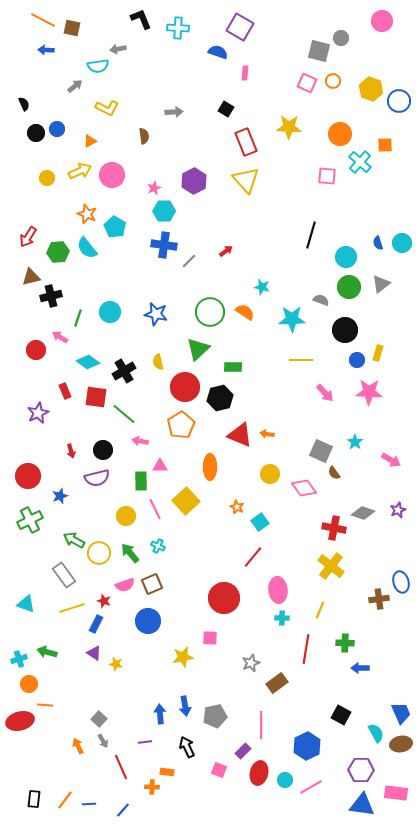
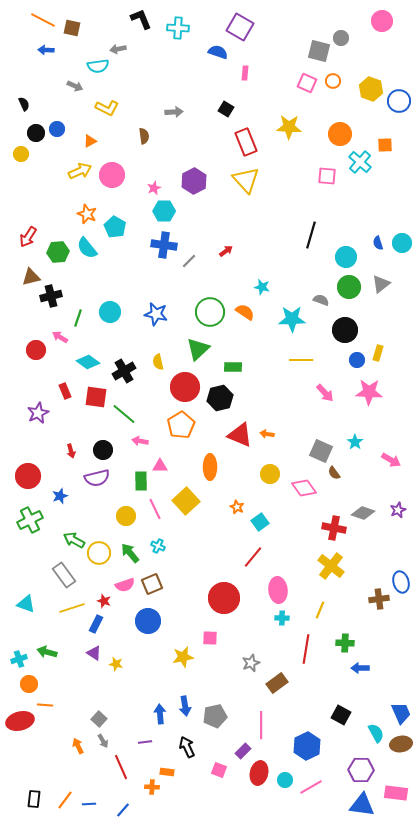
gray arrow at (75, 86): rotated 63 degrees clockwise
yellow circle at (47, 178): moved 26 px left, 24 px up
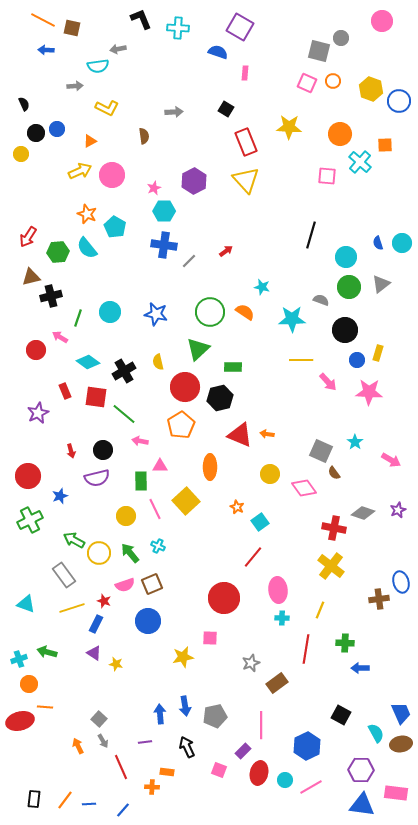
gray arrow at (75, 86): rotated 28 degrees counterclockwise
pink arrow at (325, 393): moved 3 px right, 11 px up
orange line at (45, 705): moved 2 px down
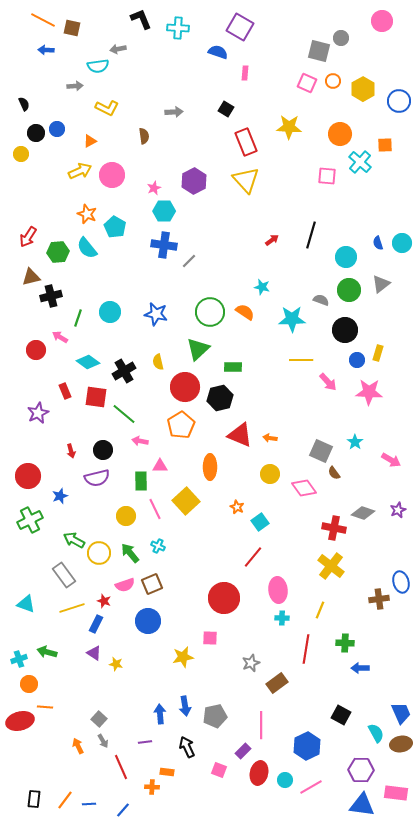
yellow hexagon at (371, 89): moved 8 px left; rotated 10 degrees clockwise
red arrow at (226, 251): moved 46 px right, 11 px up
green circle at (349, 287): moved 3 px down
orange arrow at (267, 434): moved 3 px right, 4 px down
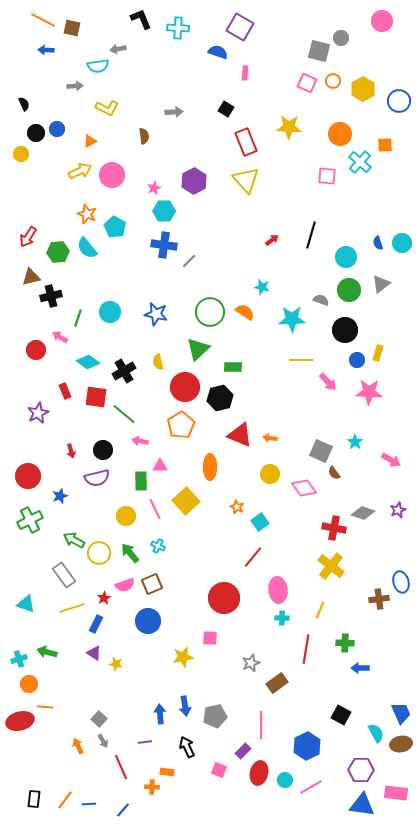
red star at (104, 601): moved 3 px up; rotated 24 degrees clockwise
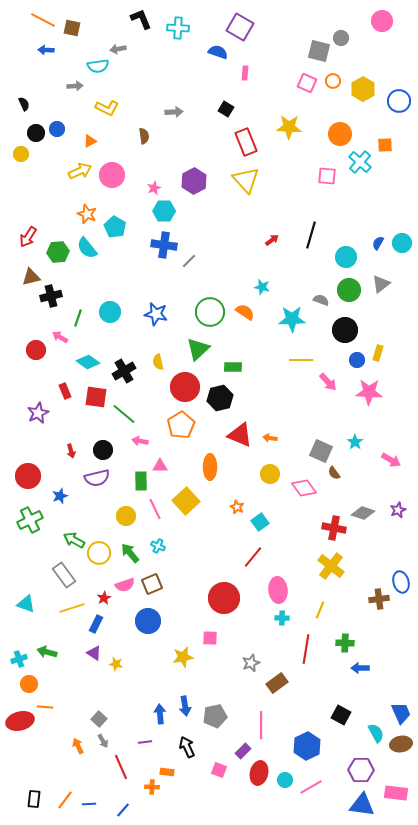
blue semicircle at (378, 243): rotated 48 degrees clockwise
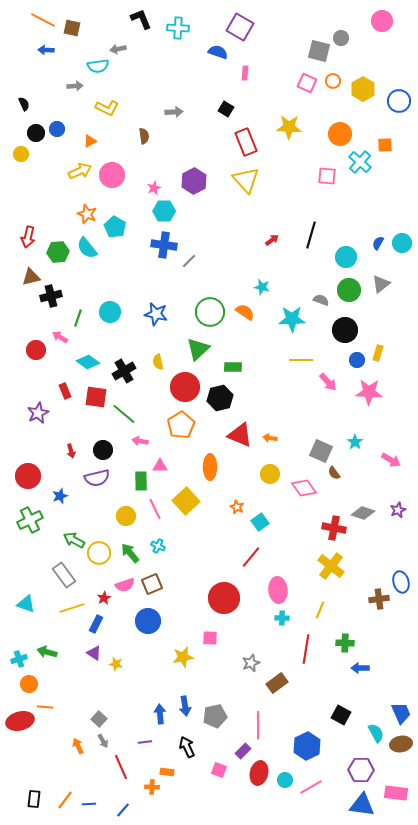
red arrow at (28, 237): rotated 20 degrees counterclockwise
red line at (253, 557): moved 2 px left
pink line at (261, 725): moved 3 px left
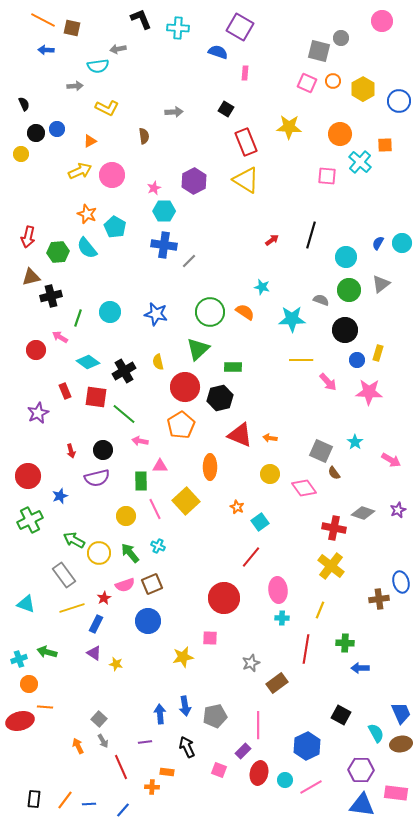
yellow triangle at (246, 180): rotated 16 degrees counterclockwise
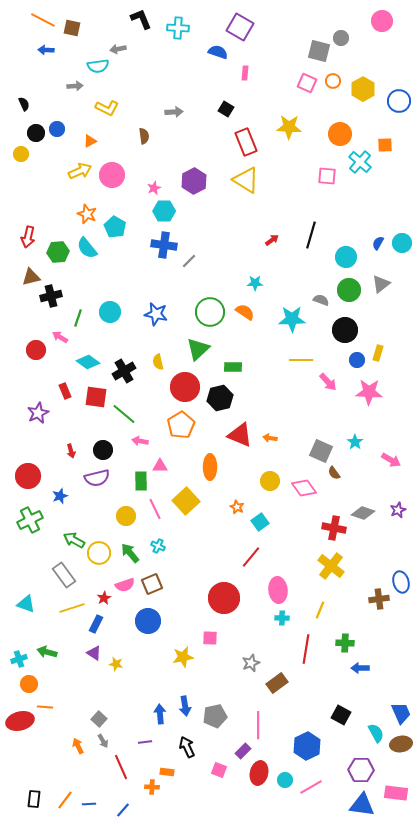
cyan star at (262, 287): moved 7 px left, 4 px up; rotated 14 degrees counterclockwise
yellow circle at (270, 474): moved 7 px down
